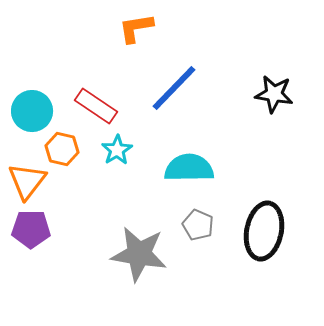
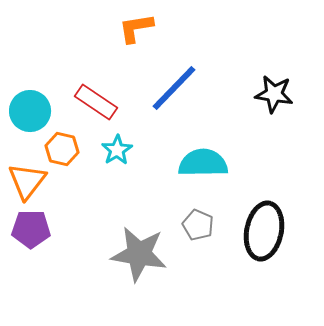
red rectangle: moved 4 px up
cyan circle: moved 2 px left
cyan semicircle: moved 14 px right, 5 px up
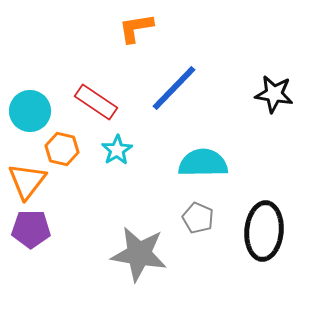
gray pentagon: moved 7 px up
black ellipse: rotated 6 degrees counterclockwise
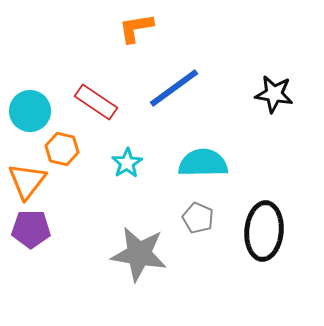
blue line: rotated 10 degrees clockwise
cyan star: moved 10 px right, 13 px down
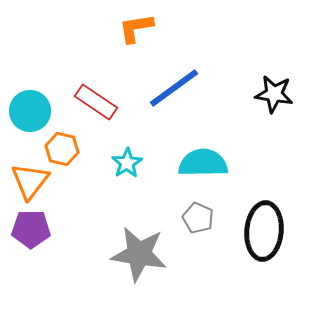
orange triangle: moved 3 px right
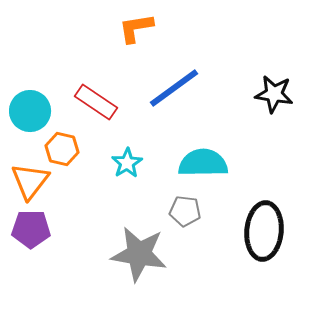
gray pentagon: moved 13 px left, 7 px up; rotated 16 degrees counterclockwise
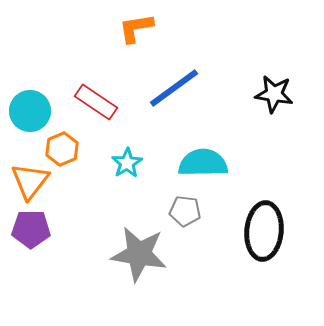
orange hexagon: rotated 24 degrees clockwise
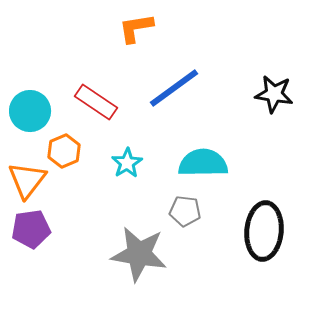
orange hexagon: moved 2 px right, 2 px down
orange triangle: moved 3 px left, 1 px up
purple pentagon: rotated 9 degrees counterclockwise
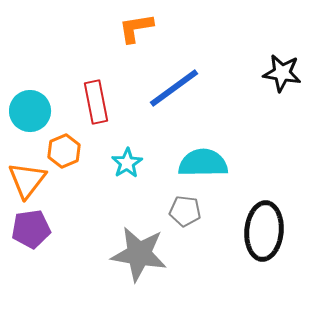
black star: moved 8 px right, 21 px up
red rectangle: rotated 45 degrees clockwise
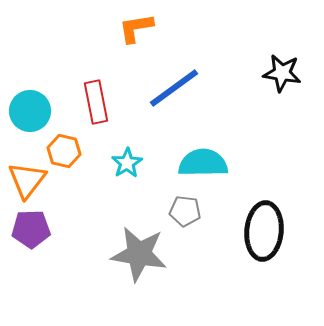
orange hexagon: rotated 24 degrees counterclockwise
purple pentagon: rotated 6 degrees clockwise
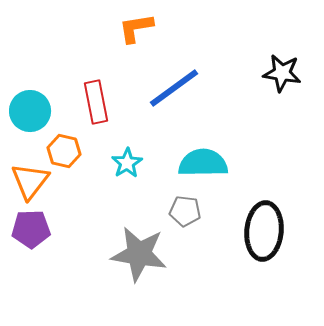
orange triangle: moved 3 px right, 1 px down
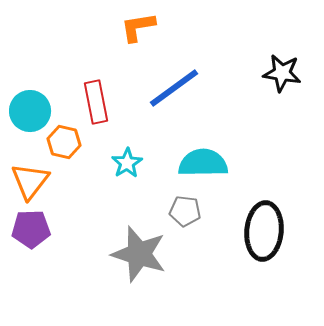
orange L-shape: moved 2 px right, 1 px up
orange hexagon: moved 9 px up
gray star: rotated 8 degrees clockwise
